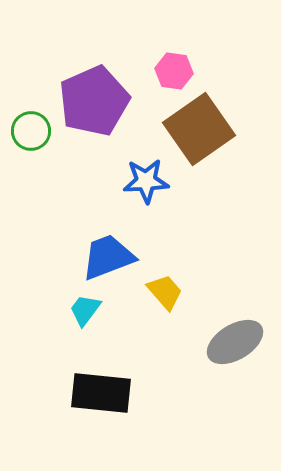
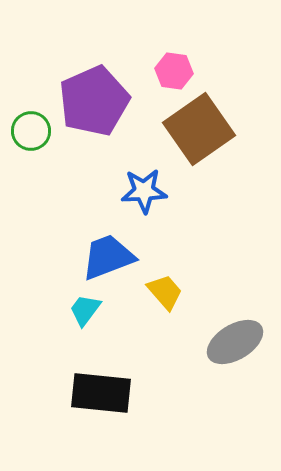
blue star: moved 2 px left, 10 px down
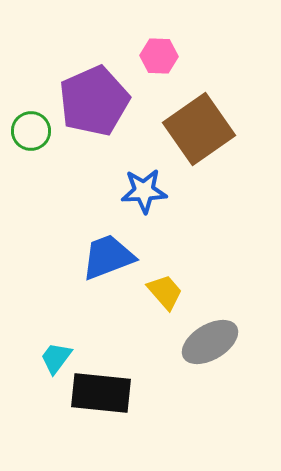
pink hexagon: moved 15 px left, 15 px up; rotated 6 degrees counterclockwise
cyan trapezoid: moved 29 px left, 48 px down
gray ellipse: moved 25 px left
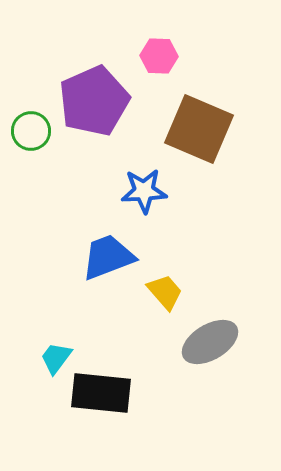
brown square: rotated 32 degrees counterclockwise
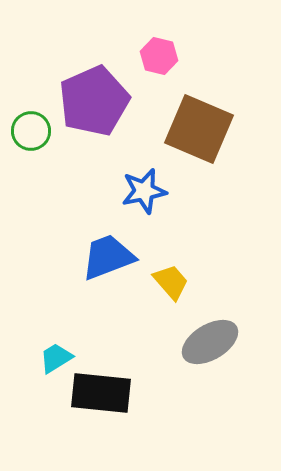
pink hexagon: rotated 12 degrees clockwise
blue star: rotated 9 degrees counterclockwise
yellow trapezoid: moved 6 px right, 10 px up
cyan trapezoid: rotated 21 degrees clockwise
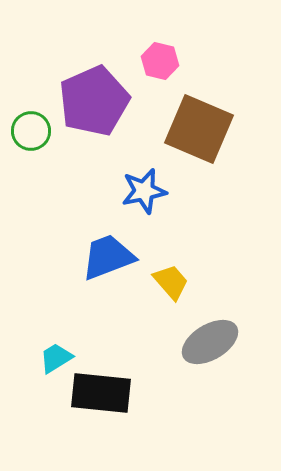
pink hexagon: moved 1 px right, 5 px down
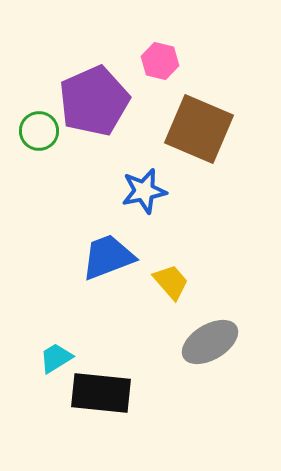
green circle: moved 8 px right
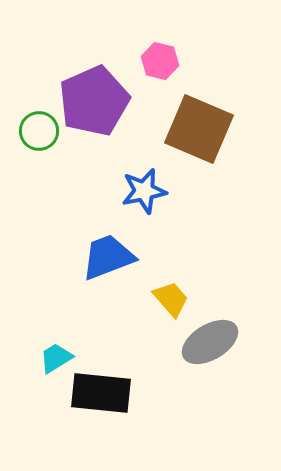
yellow trapezoid: moved 17 px down
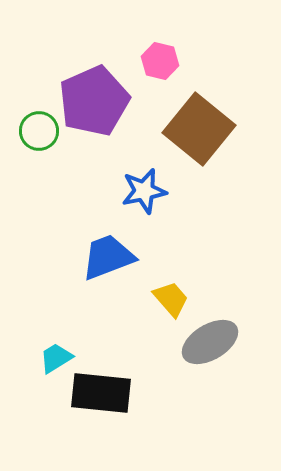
brown square: rotated 16 degrees clockwise
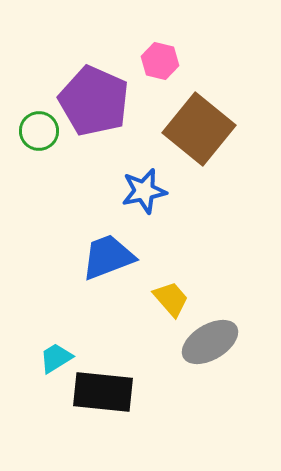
purple pentagon: rotated 24 degrees counterclockwise
black rectangle: moved 2 px right, 1 px up
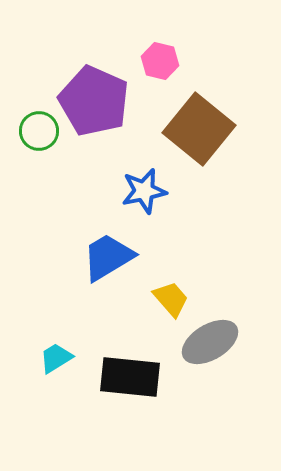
blue trapezoid: rotated 10 degrees counterclockwise
black rectangle: moved 27 px right, 15 px up
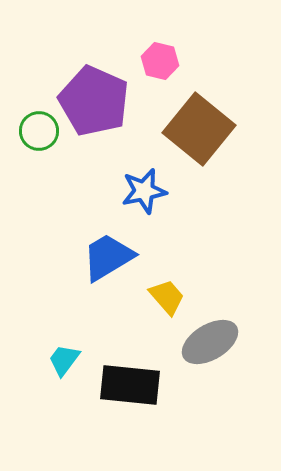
yellow trapezoid: moved 4 px left, 2 px up
cyan trapezoid: moved 8 px right, 2 px down; rotated 21 degrees counterclockwise
black rectangle: moved 8 px down
